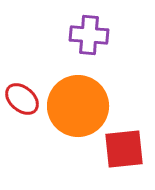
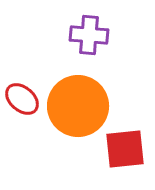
red square: moved 1 px right
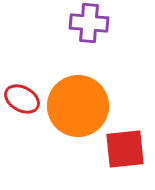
purple cross: moved 12 px up
red ellipse: rotated 12 degrees counterclockwise
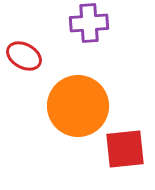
purple cross: rotated 9 degrees counterclockwise
red ellipse: moved 2 px right, 43 px up
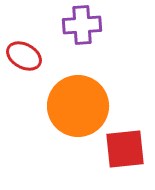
purple cross: moved 7 px left, 2 px down
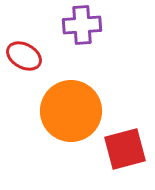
orange circle: moved 7 px left, 5 px down
red square: rotated 9 degrees counterclockwise
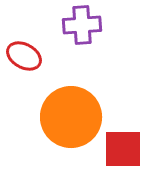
orange circle: moved 6 px down
red square: moved 2 px left; rotated 15 degrees clockwise
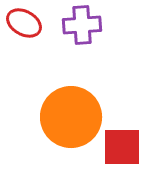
red ellipse: moved 33 px up
red square: moved 1 px left, 2 px up
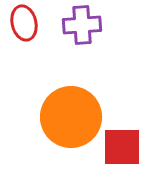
red ellipse: rotated 48 degrees clockwise
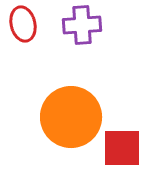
red ellipse: moved 1 px left, 1 px down
red square: moved 1 px down
